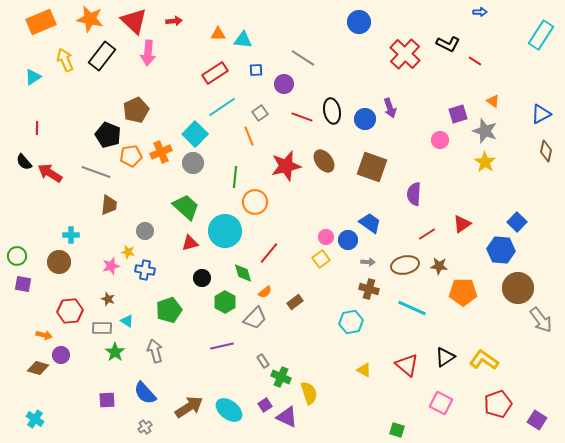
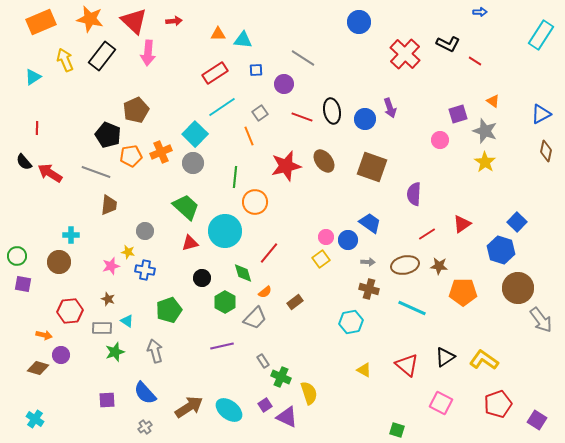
blue hexagon at (501, 250): rotated 12 degrees clockwise
green star at (115, 352): rotated 18 degrees clockwise
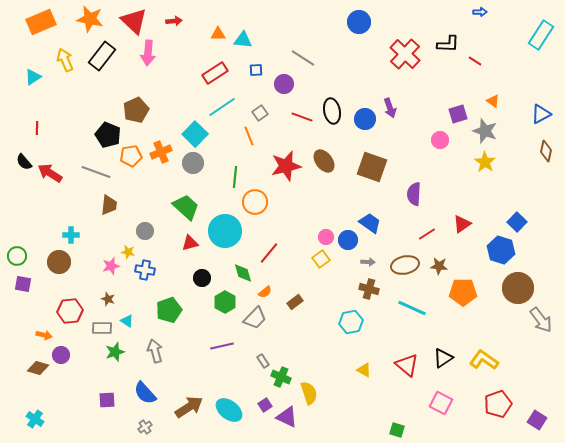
black L-shape at (448, 44): rotated 25 degrees counterclockwise
black triangle at (445, 357): moved 2 px left, 1 px down
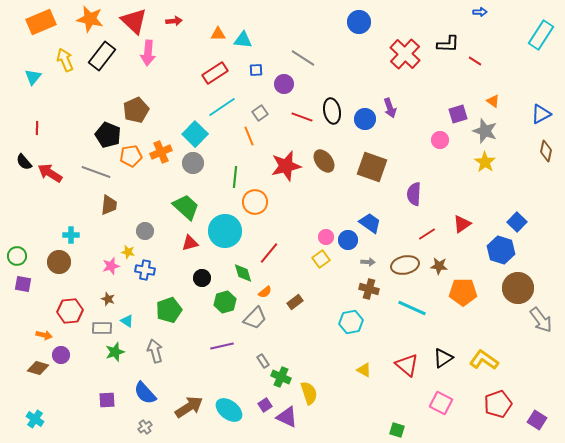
cyan triangle at (33, 77): rotated 18 degrees counterclockwise
green hexagon at (225, 302): rotated 15 degrees clockwise
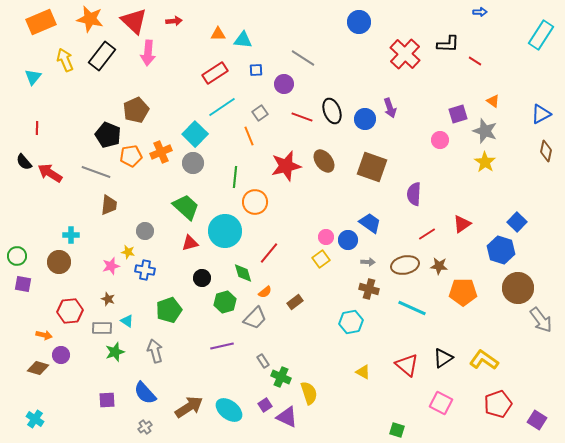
black ellipse at (332, 111): rotated 10 degrees counterclockwise
yellow triangle at (364, 370): moved 1 px left, 2 px down
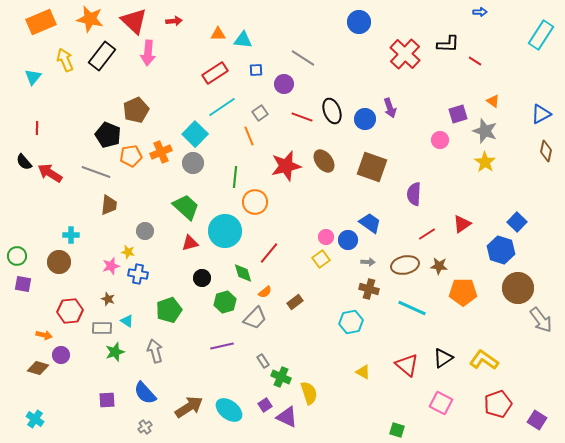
blue cross at (145, 270): moved 7 px left, 4 px down
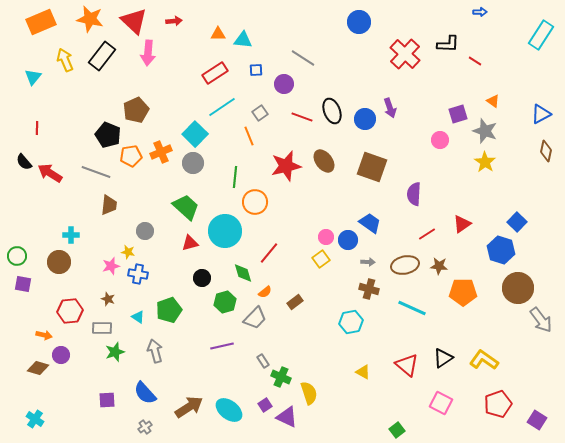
cyan triangle at (127, 321): moved 11 px right, 4 px up
green square at (397, 430): rotated 35 degrees clockwise
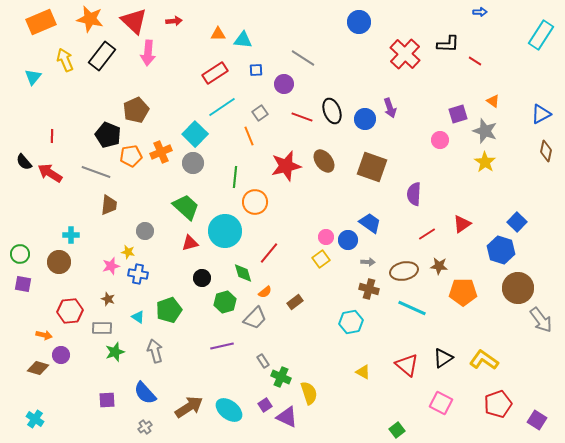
red line at (37, 128): moved 15 px right, 8 px down
green circle at (17, 256): moved 3 px right, 2 px up
brown ellipse at (405, 265): moved 1 px left, 6 px down
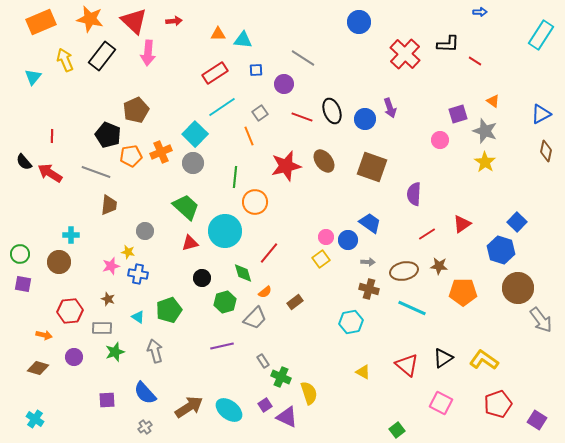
purple circle at (61, 355): moved 13 px right, 2 px down
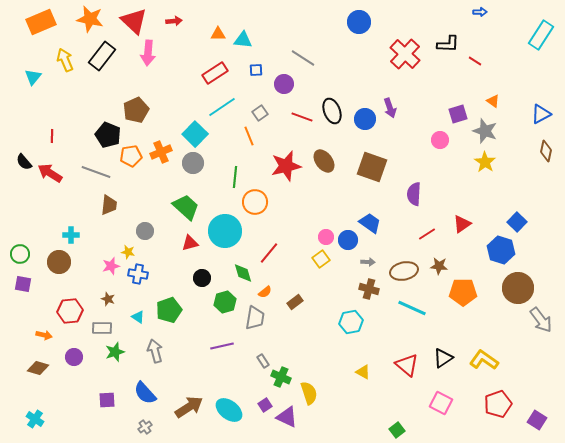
gray trapezoid at (255, 318): rotated 35 degrees counterclockwise
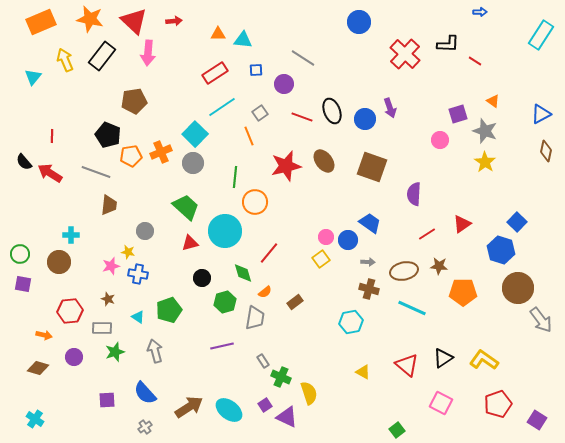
brown pentagon at (136, 110): moved 2 px left, 9 px up; rotated 15 degrees clockwise
